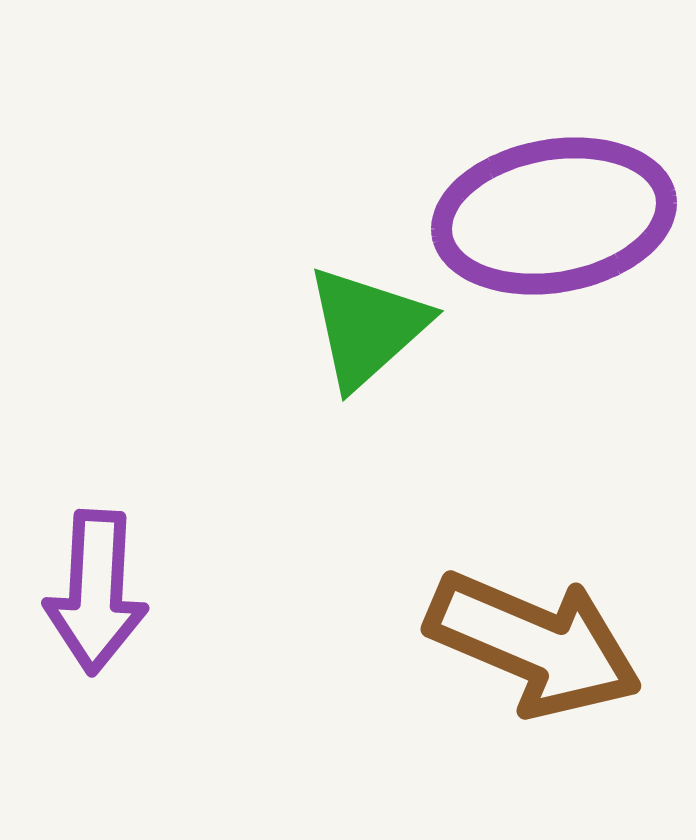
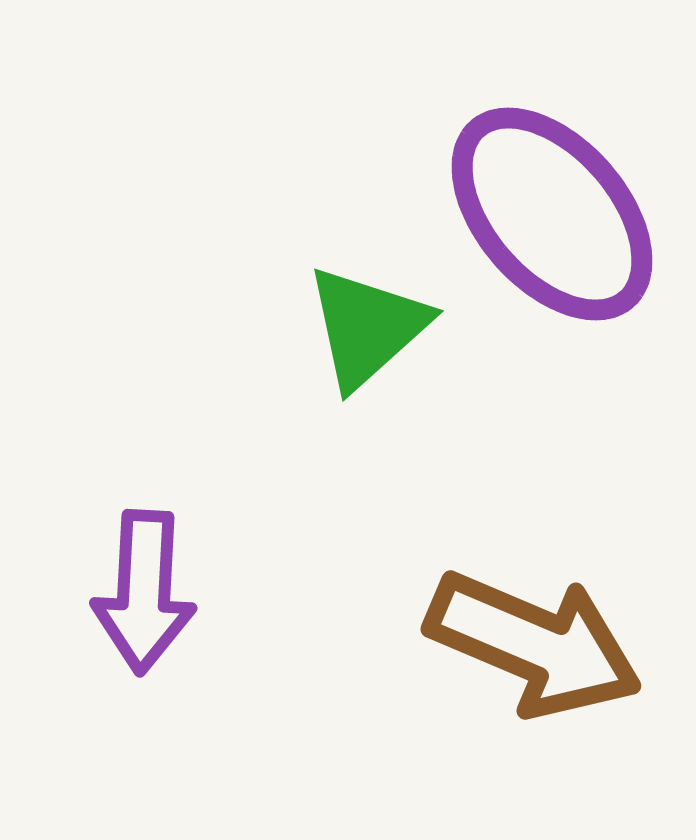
purple ellipse: moved 2 px left, 2 px up; rotated 59 degrees clockwise
purple arrow: moved 48 px right
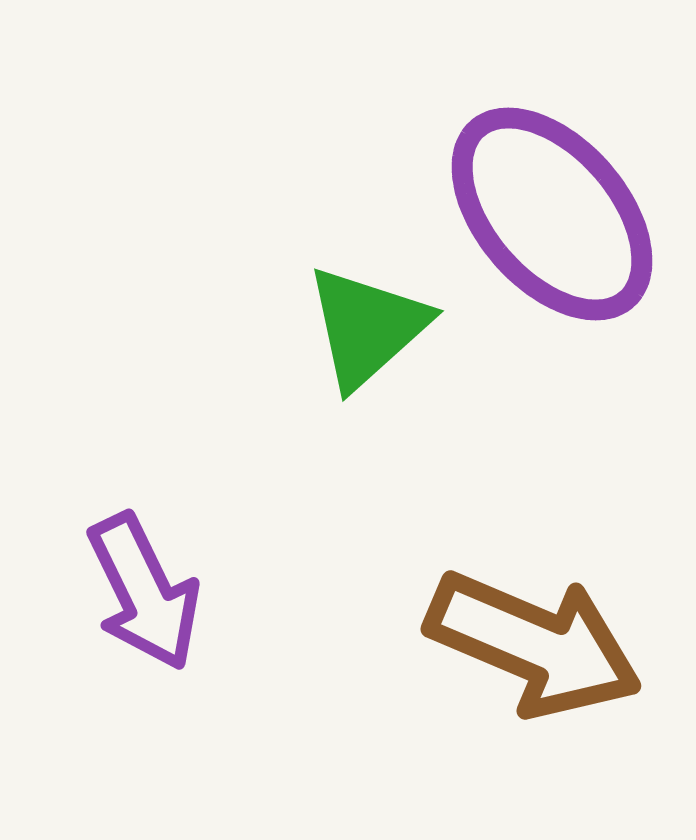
purple arrow: rotated 29 degrees counterclockwise
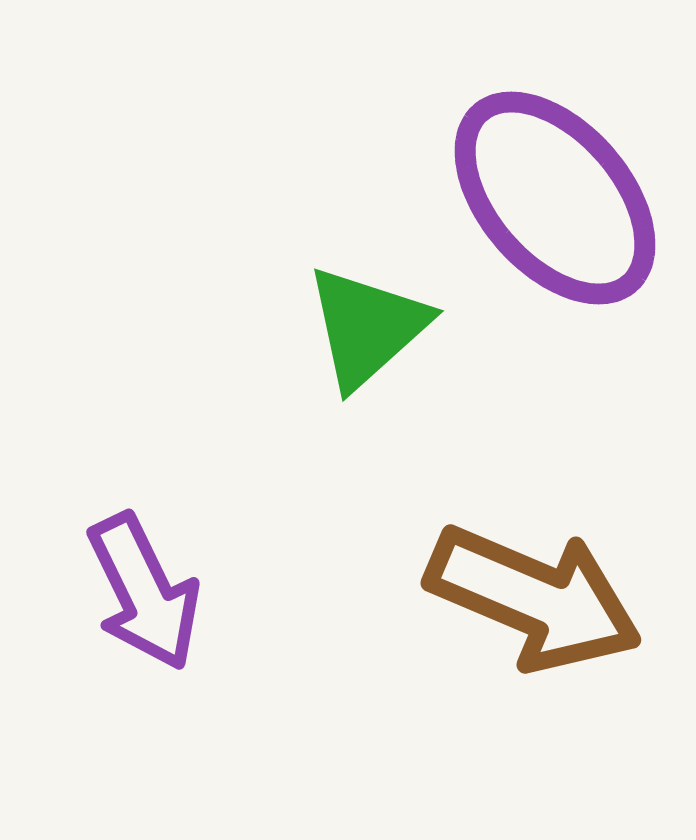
purple ellipse: moved 3 px right, 16 px up
brown arrow: moved 46 px up
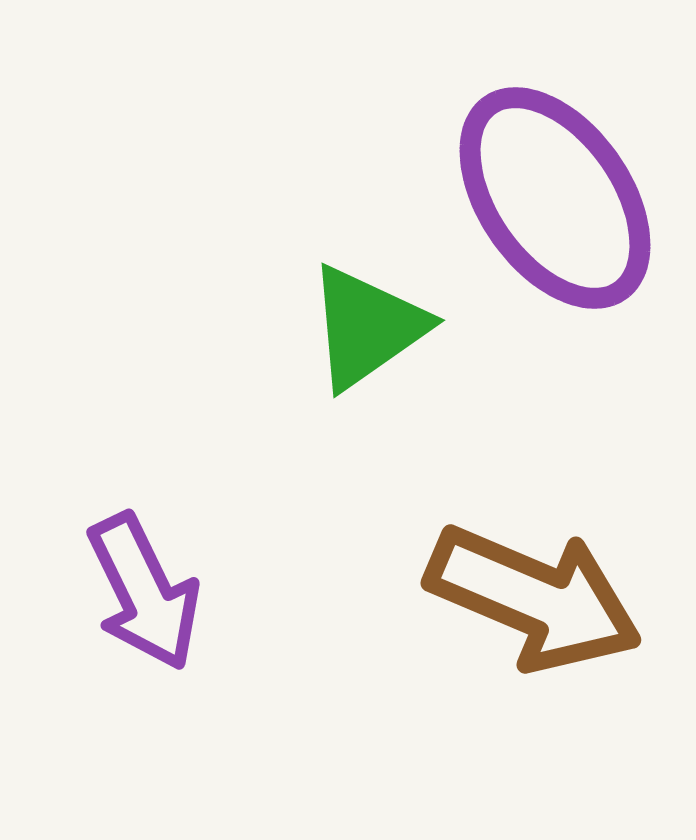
purple ellipse: rotated 6 degrees clockwise
green triangle: rotated 7 degrees clockwise
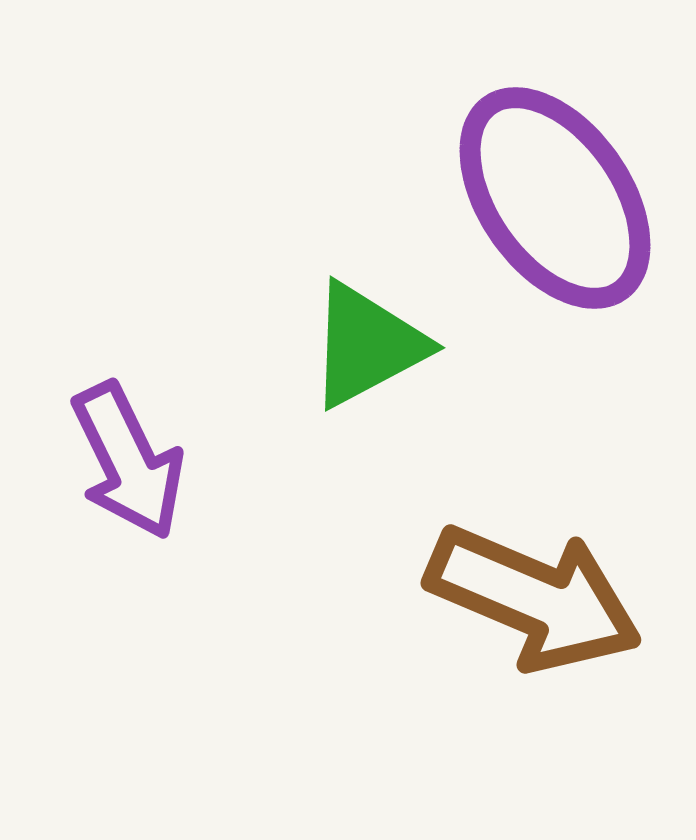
green triangle: moved 18 px down; rotated 7 degrees clockwise
purple arrow: moved 16 px left, 131 px up
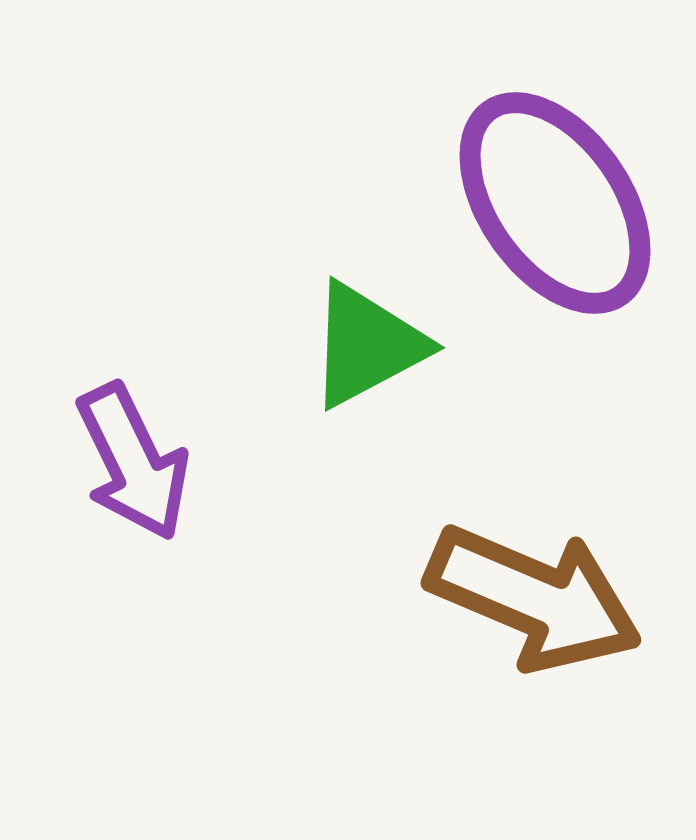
purple ellipse: moved 5 px down
purple arrow: moved 5 px right, 1 px down
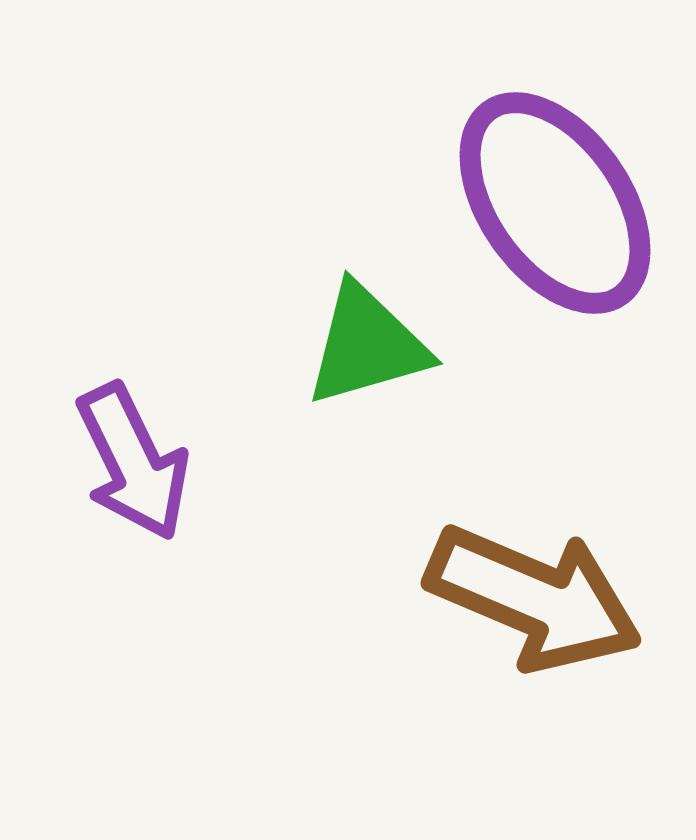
green triangle: rotated 12 degrees clockwise
